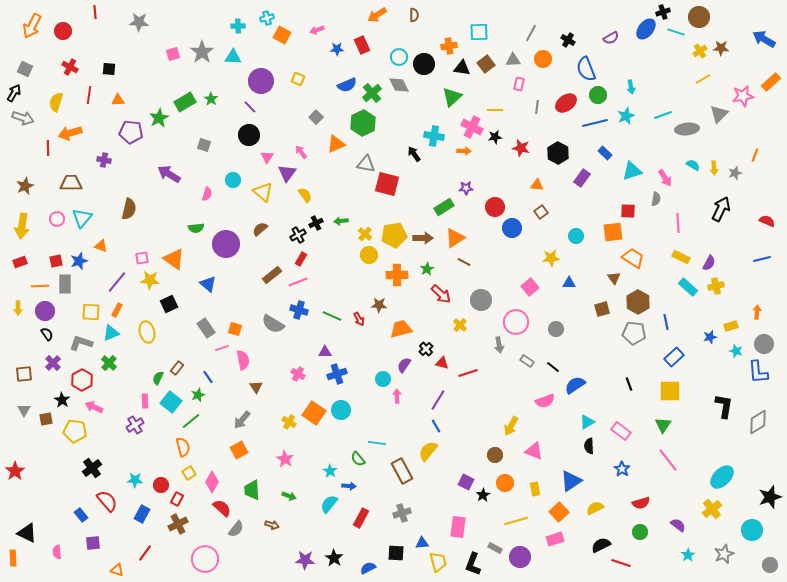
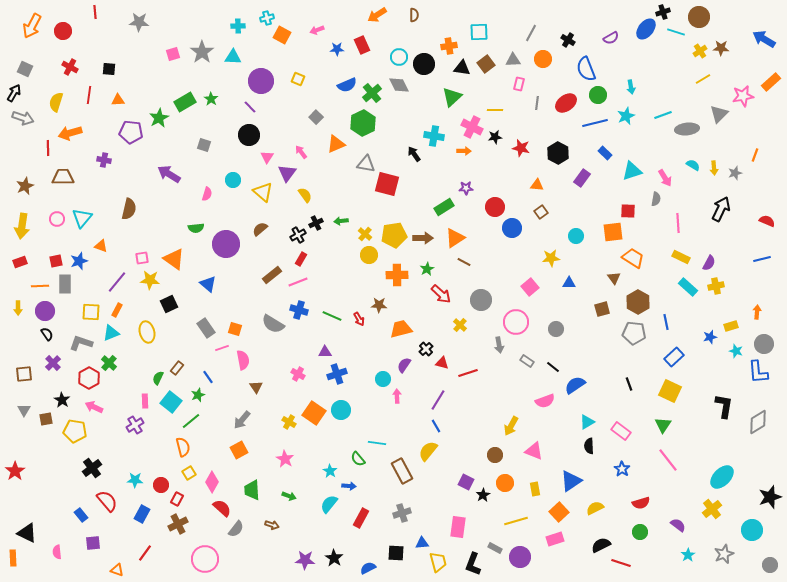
gray line at (537, 107): moved 4 px up
brown trapezoid at (71, 183): moved 8 px left, 6 px up
red hexagon at (82, 380): moved 7 px right, 2 px up
yellow square at (670, 391): rotated 25 degrees clockwise
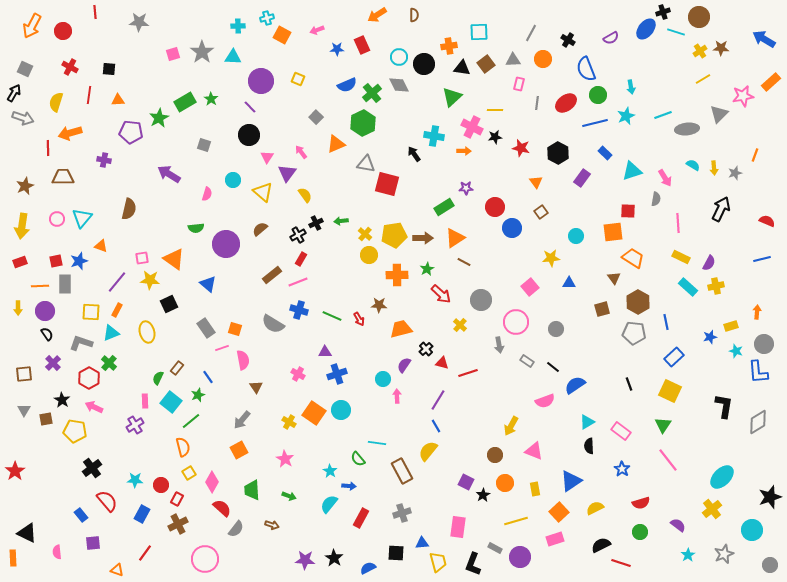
orange triangle at (537, 185): moved 1 px left, 3 px up; rotated 48 degrees clockwise
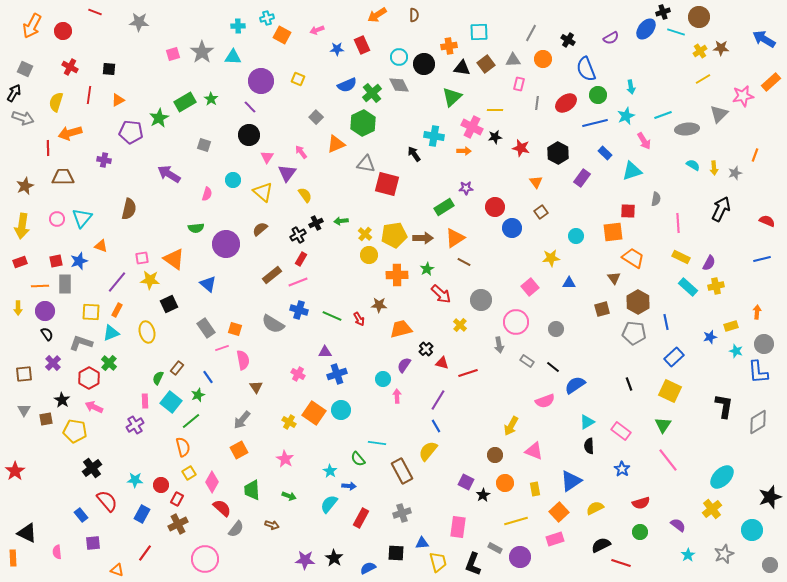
red line at (95, 12): rotated 64 degrees counterclockwise
orange triangle at (118, 100): rotated 24 degrees counterclockwise
pink arrow at (665, 178): moved 21 px left, 37 px up
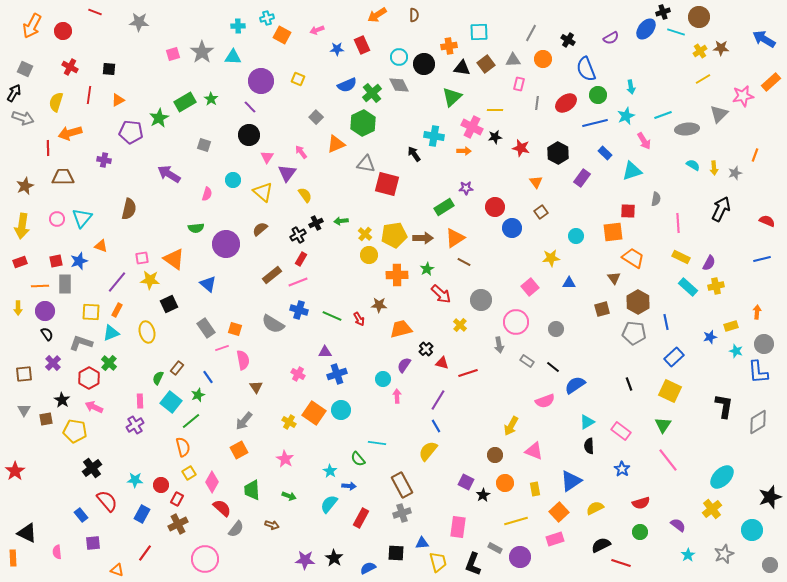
pink rectangle at (145, 401): moved 5 px left
gray arrow at (242, 420): moved 2 px right, 1 px down
brown rectangle at (402, 471): moved 14 px down
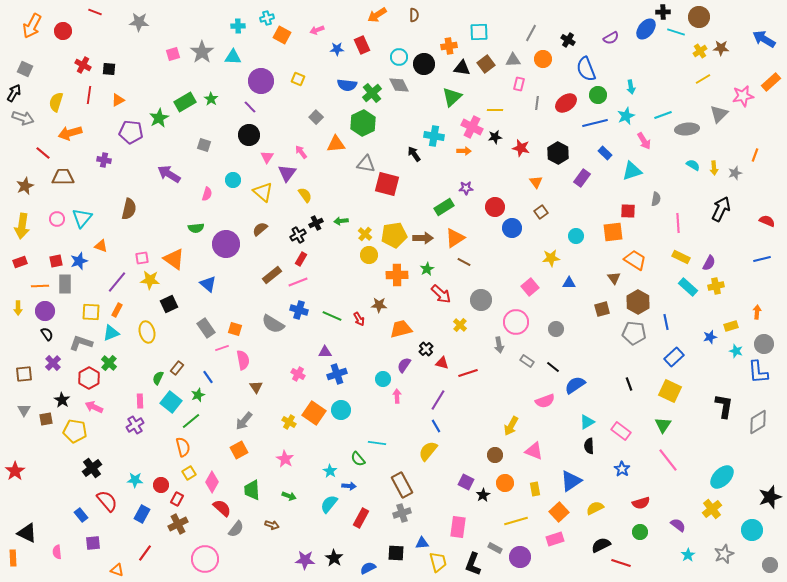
black cross at (663, 12): rotated 16 degrees clockwise
red cross at (70, 67): moved 13 px right, 2 px up
blue semicircle at (347, 85): rotated 30 degrees clockwise
orange triangle at (336, 144): rotated 18 degrees clockwise
red line at (48, 148): moved 5 px left, 5 px down; rotated 49 degrees counterclockwise
orange trapezoid at (633, 258): moved 2 px right, 2 px down
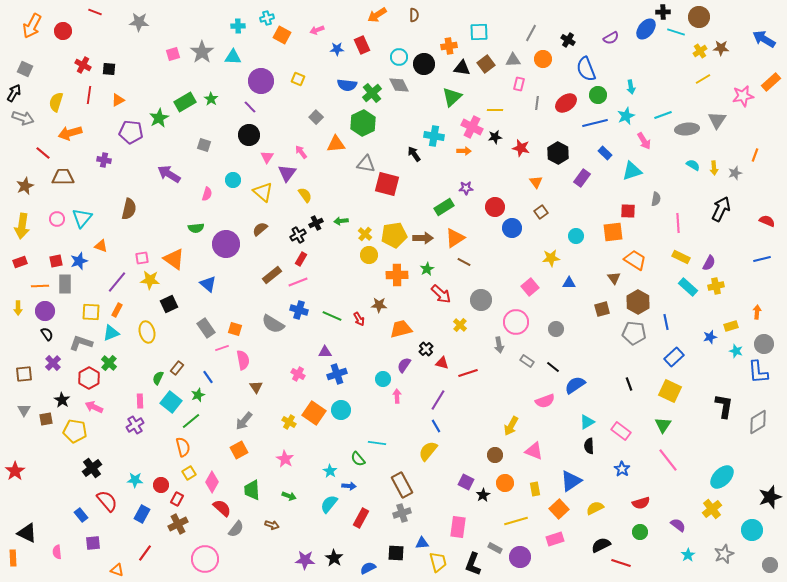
gray triangle at (719, 114): moved 2 px left, 6 px down; rotated 12 degrees counterclockwise
orange square at (559, 512): moved 3 px up
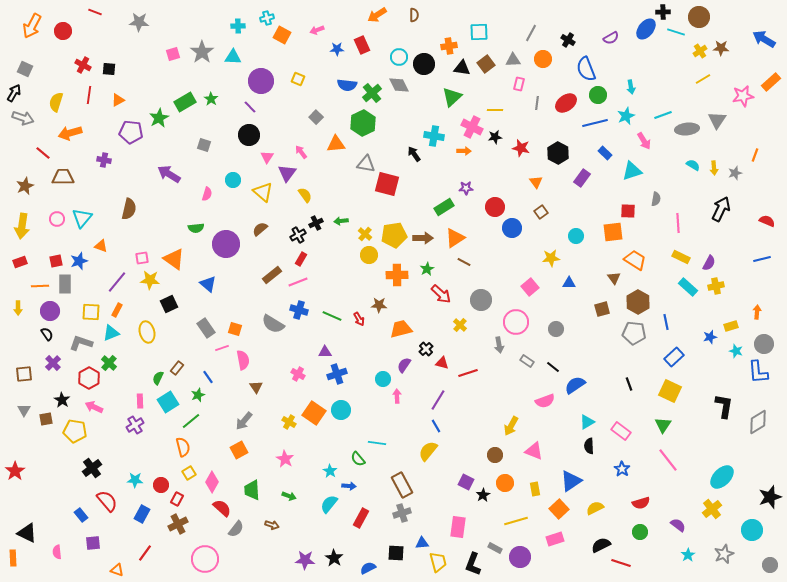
purple circle at (45, 311): moved 5 px right
cyan square at (171, 402): moved 3 px left; rotated 20 degrees clockwise
